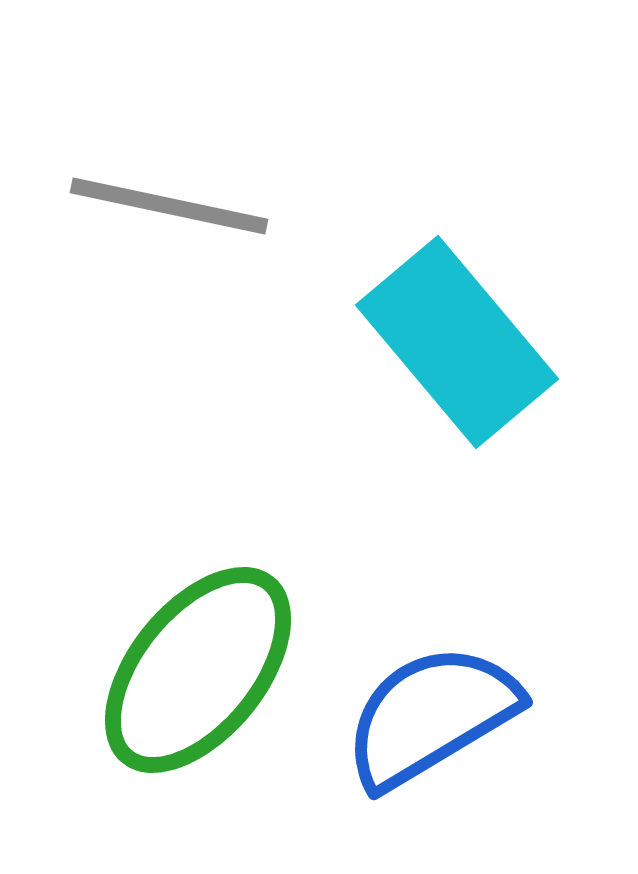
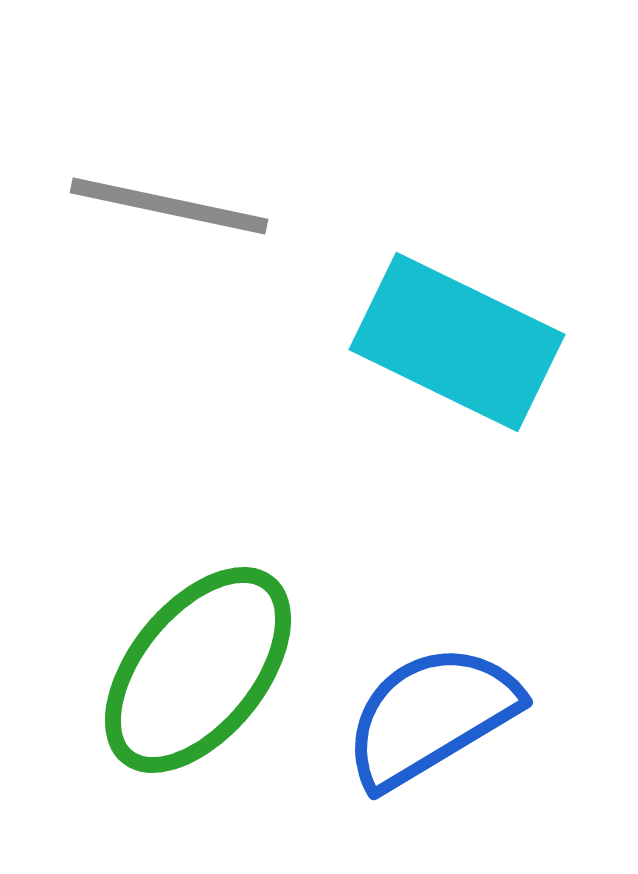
cyan rectangle: rotated 24 degrees counterclockwise
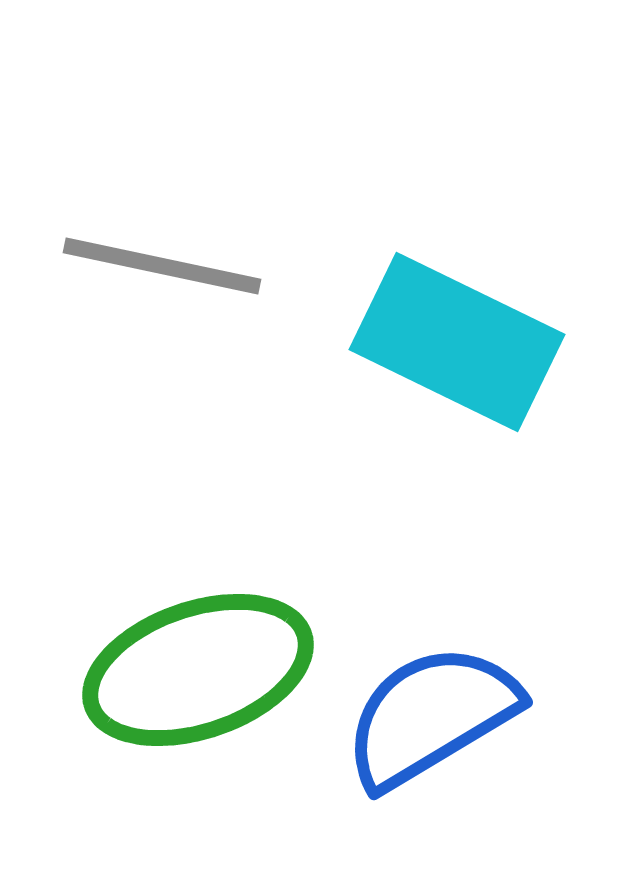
gray line: moved 7 px left, 60 px down
green ellipse: rotated 32 degrees clockwise
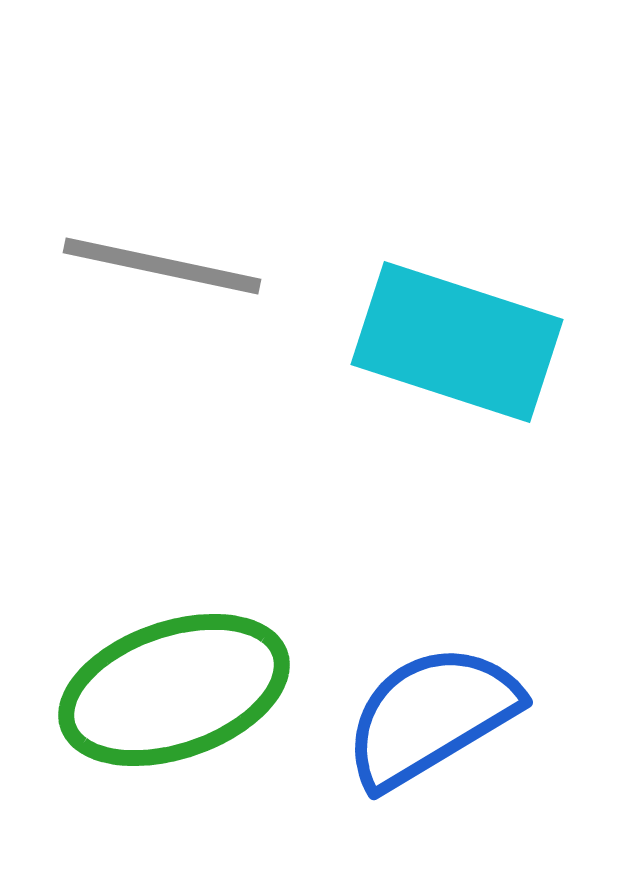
cyan rectangle: rotated 8 degrees counterclockwise
green ellipse: moved 24 px left, 20 px down
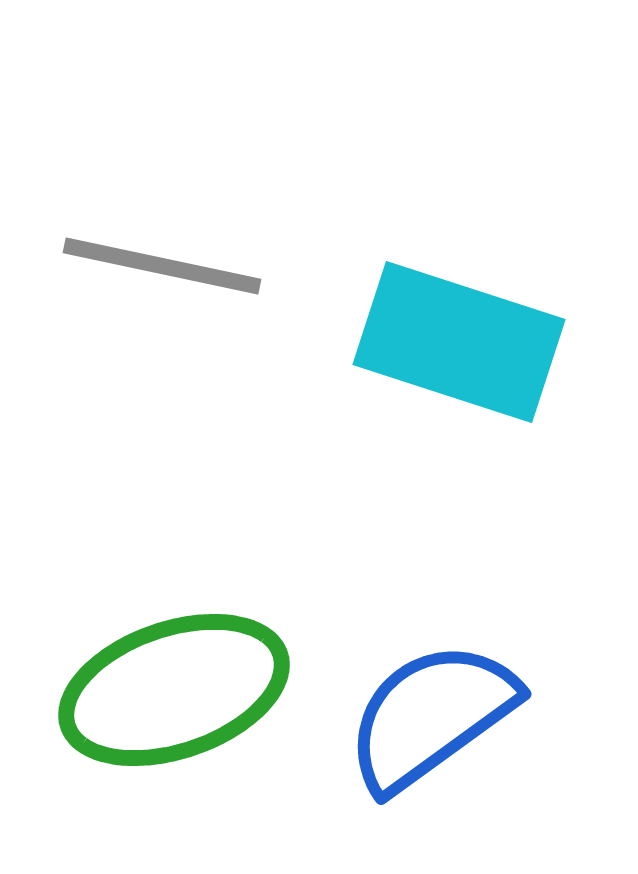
cyan rectangle: moved 2 px right
blue semicircle: rotated 5 degrees counterclockwise
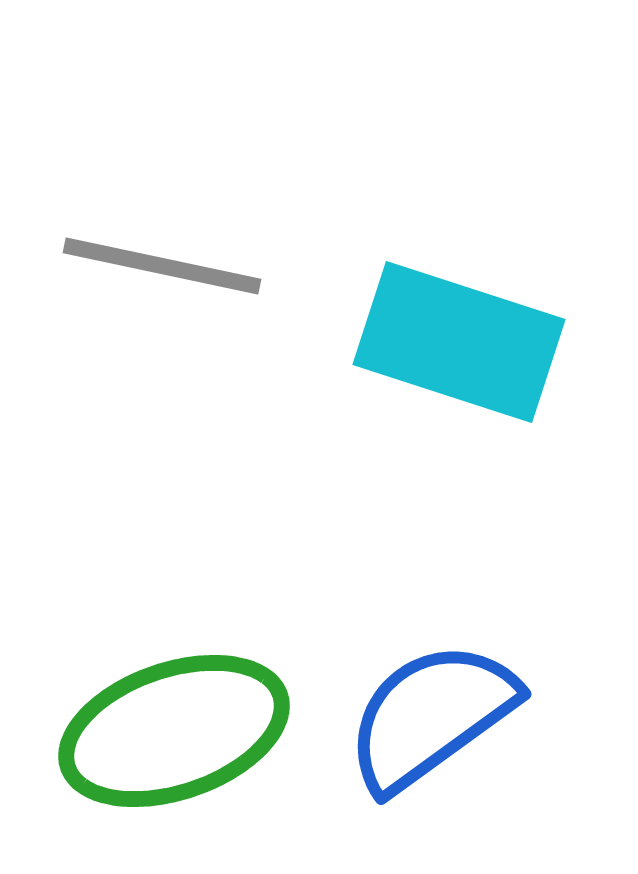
green ellipse: moved 41 px down
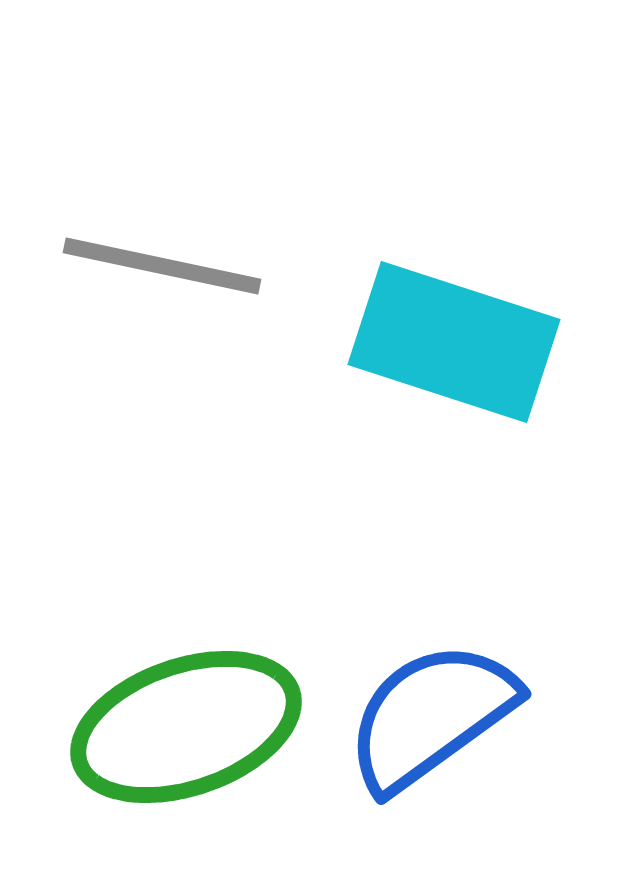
cyan rectangle: moved 5 px left
green ellipse: moved 12 px right, 4 px up
